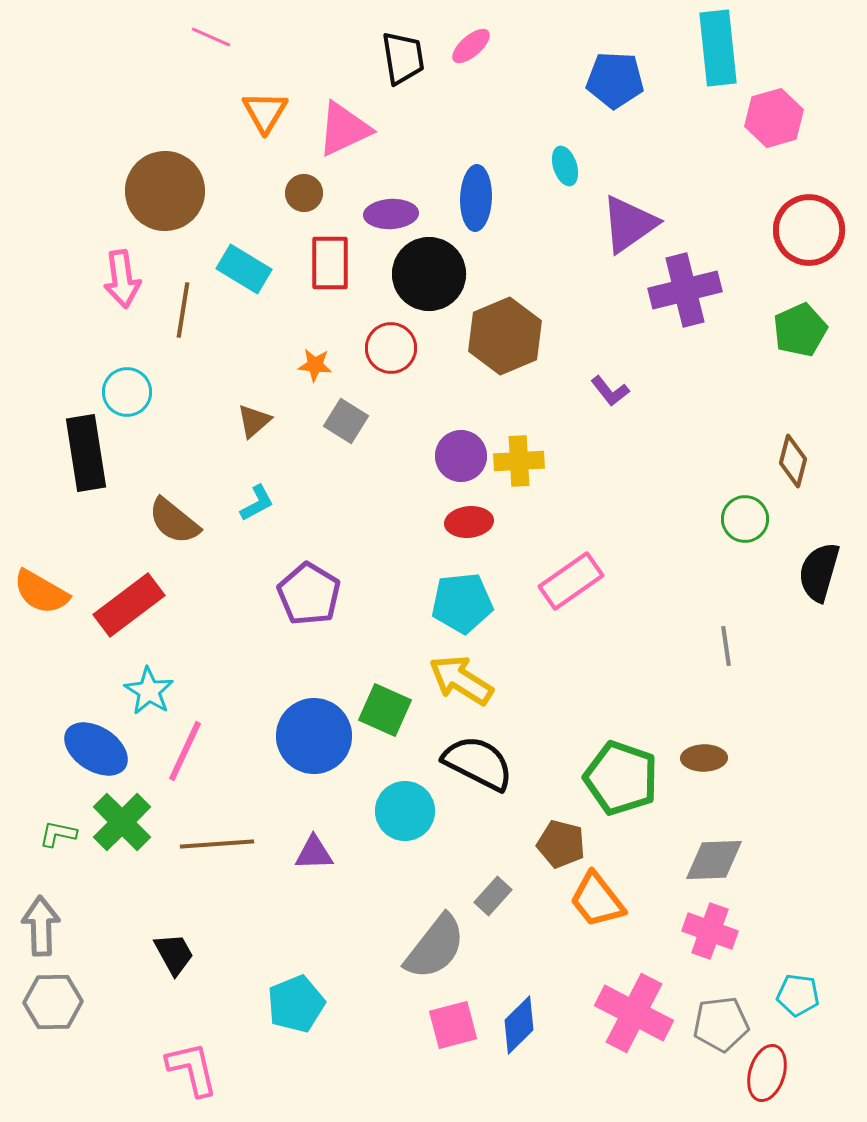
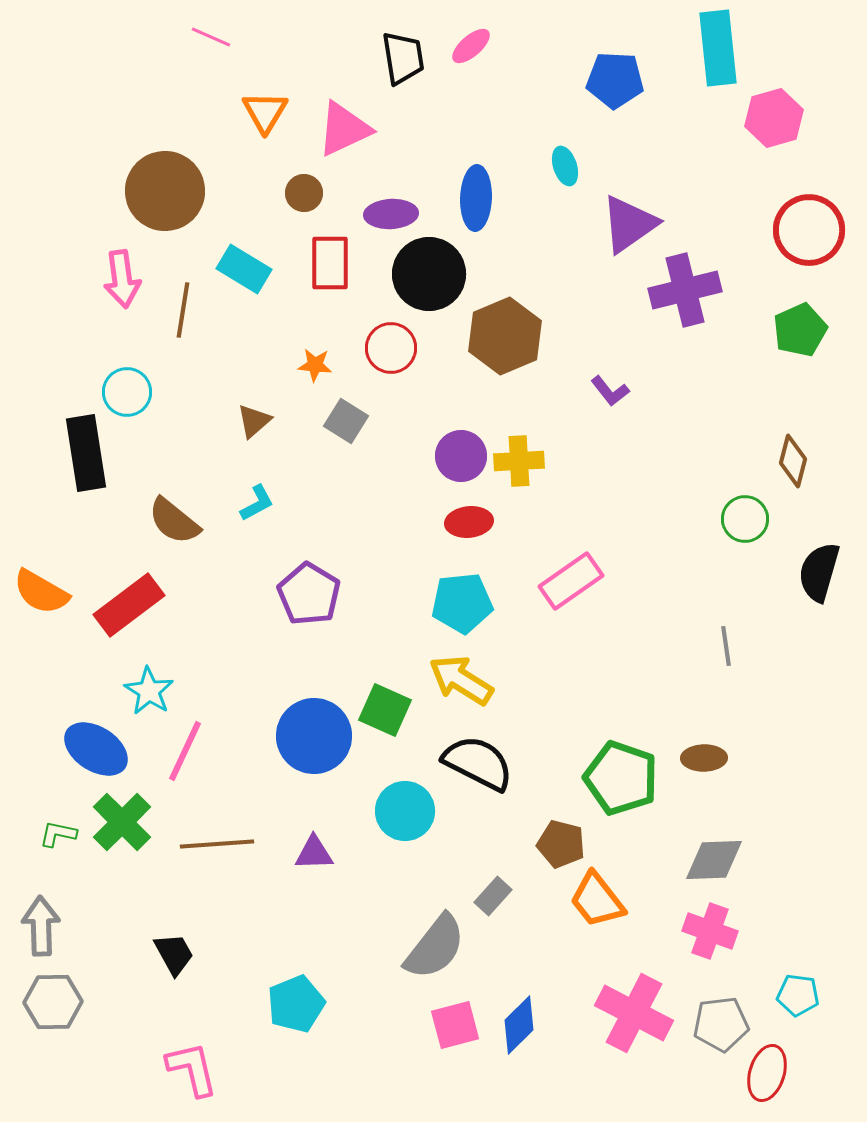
pink square at (453, 1025): moved 2 px right
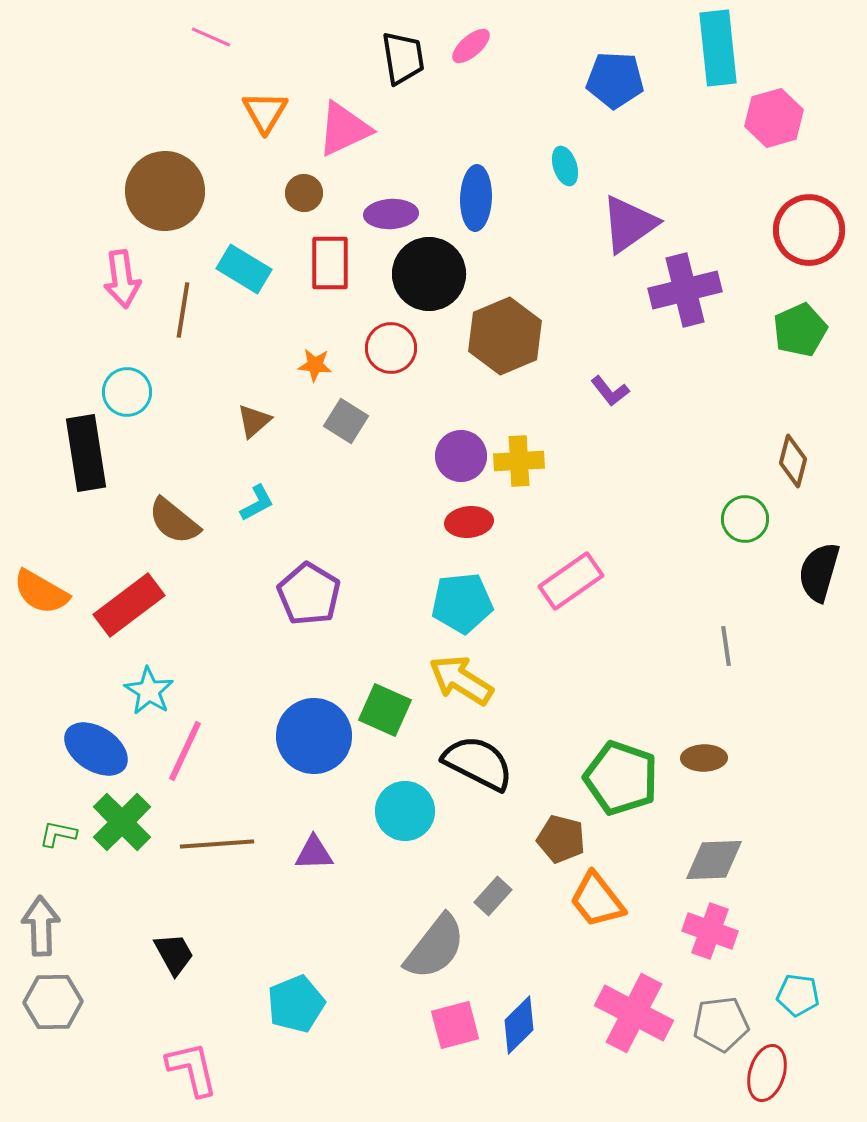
brown pentagon at (561, 844): moved 5 px up
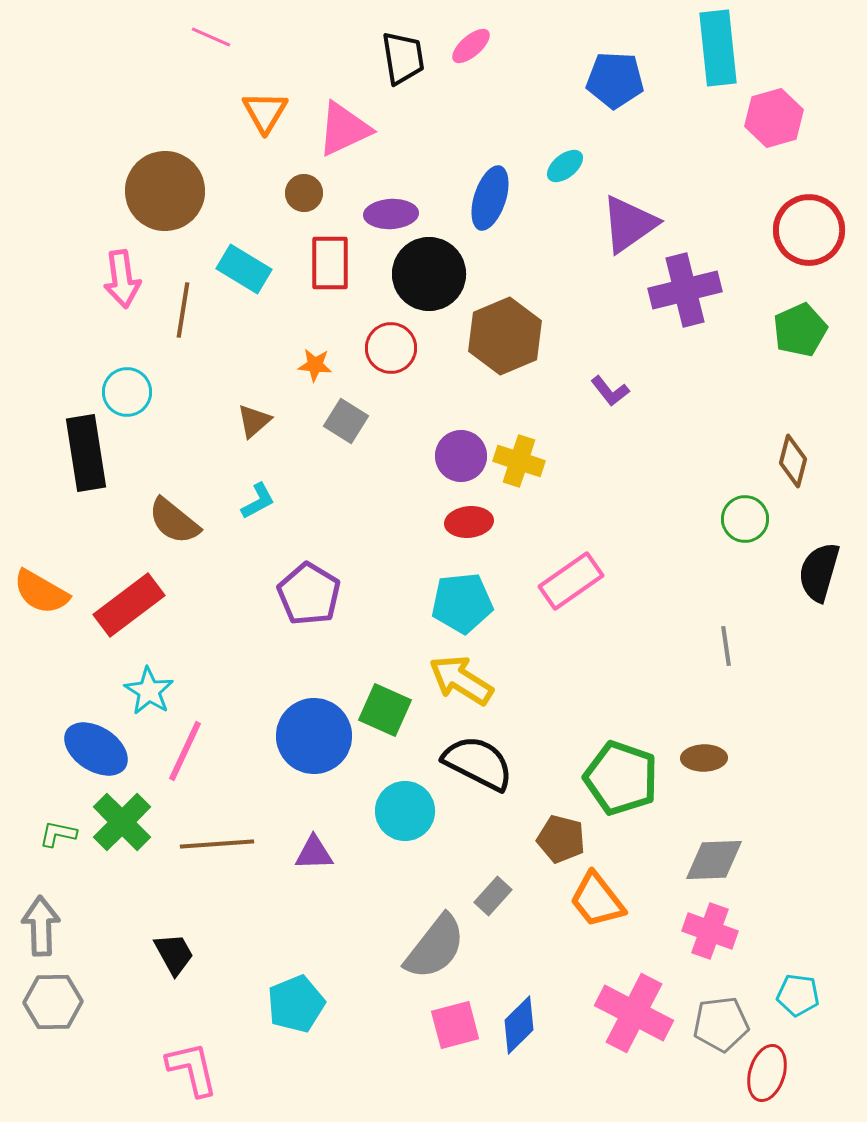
cyan ellipse at (565, 166): rotated 69 degrees clockwise
blue ellipse at (476, 198): moved 14 px right; rotated 16 degrees clockwise
yellow cross at (519, 461): rotated 21 degrees clockwise
cyan L-shape at (257, 503): moved 1 px right, 2 px up
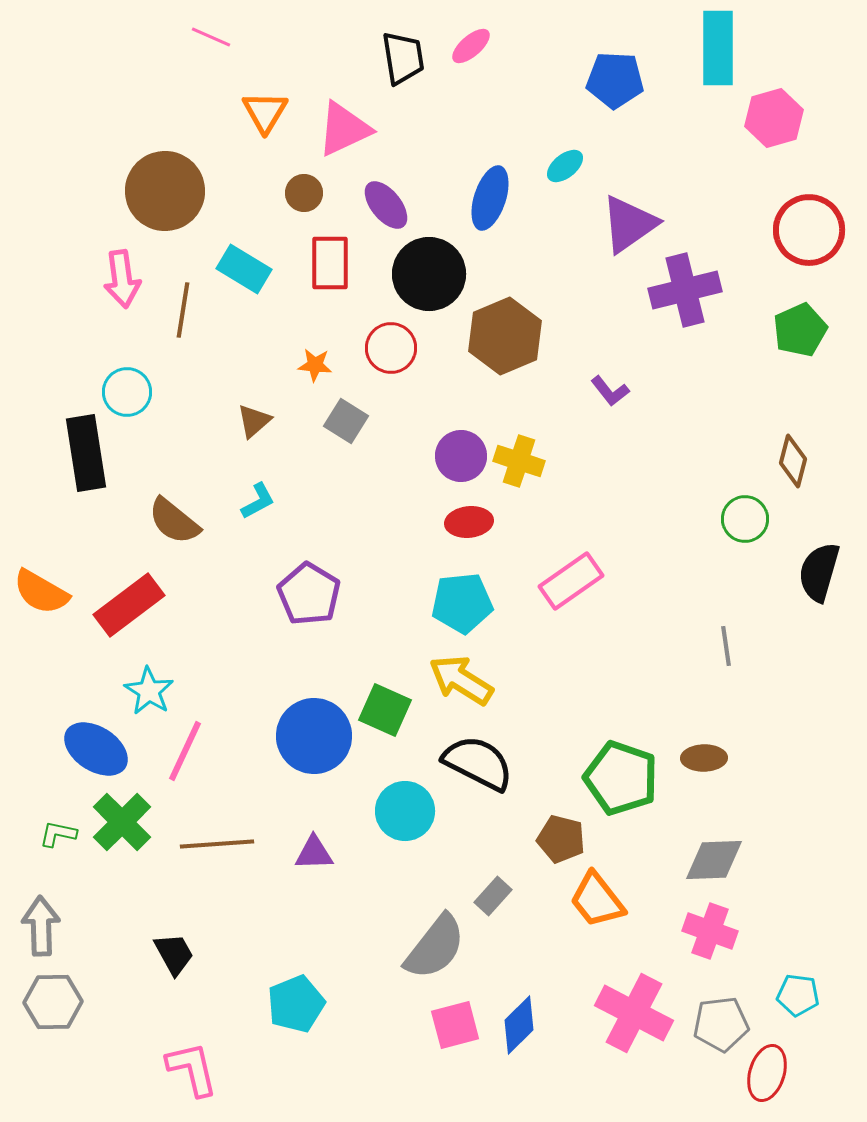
cyan rectangle at (718, 48): rotated 6 degrees clockwise
purple ellipse at (391, 214): moved 5 px left, 9 px up; rotated 54 degrees clockwise
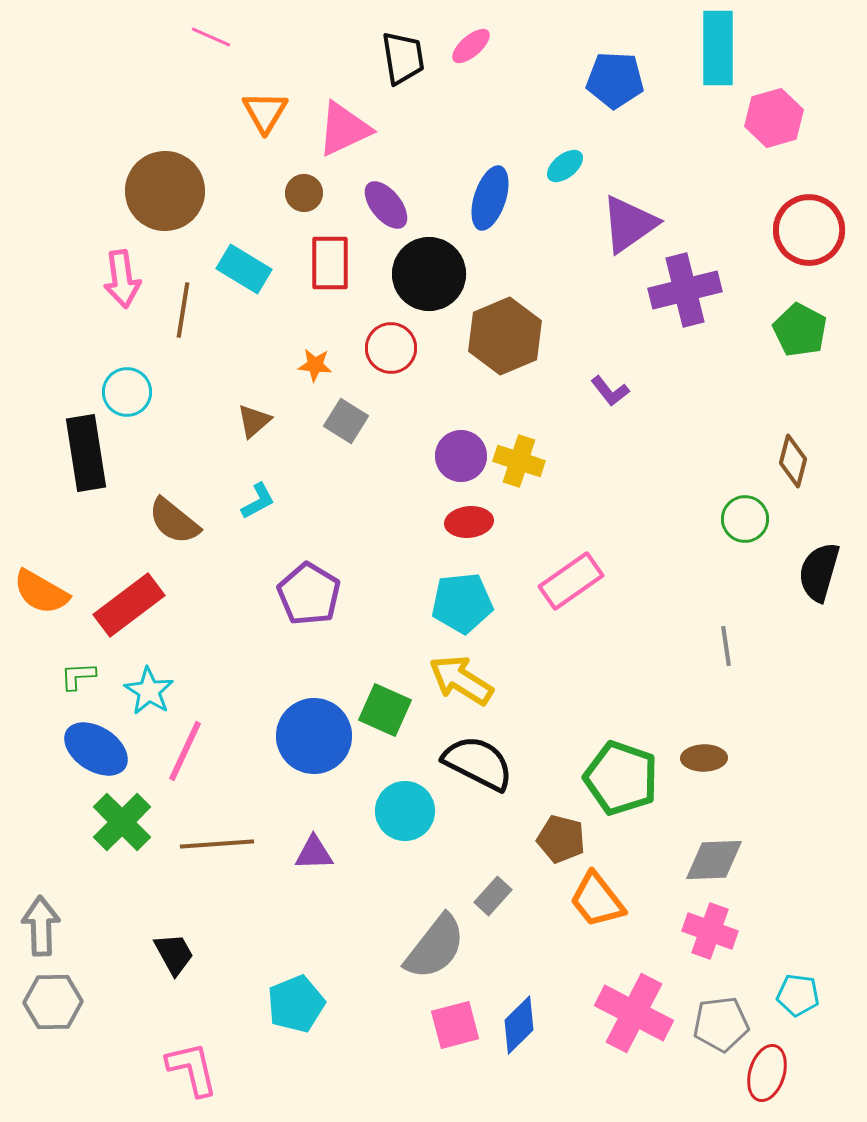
green pentagon at (800, 330): rotated 20 degrees counterclockwise
green L-shape at (58, 834): moved 20 px right, 158 px up; rotated 15 degrees counterclockwise
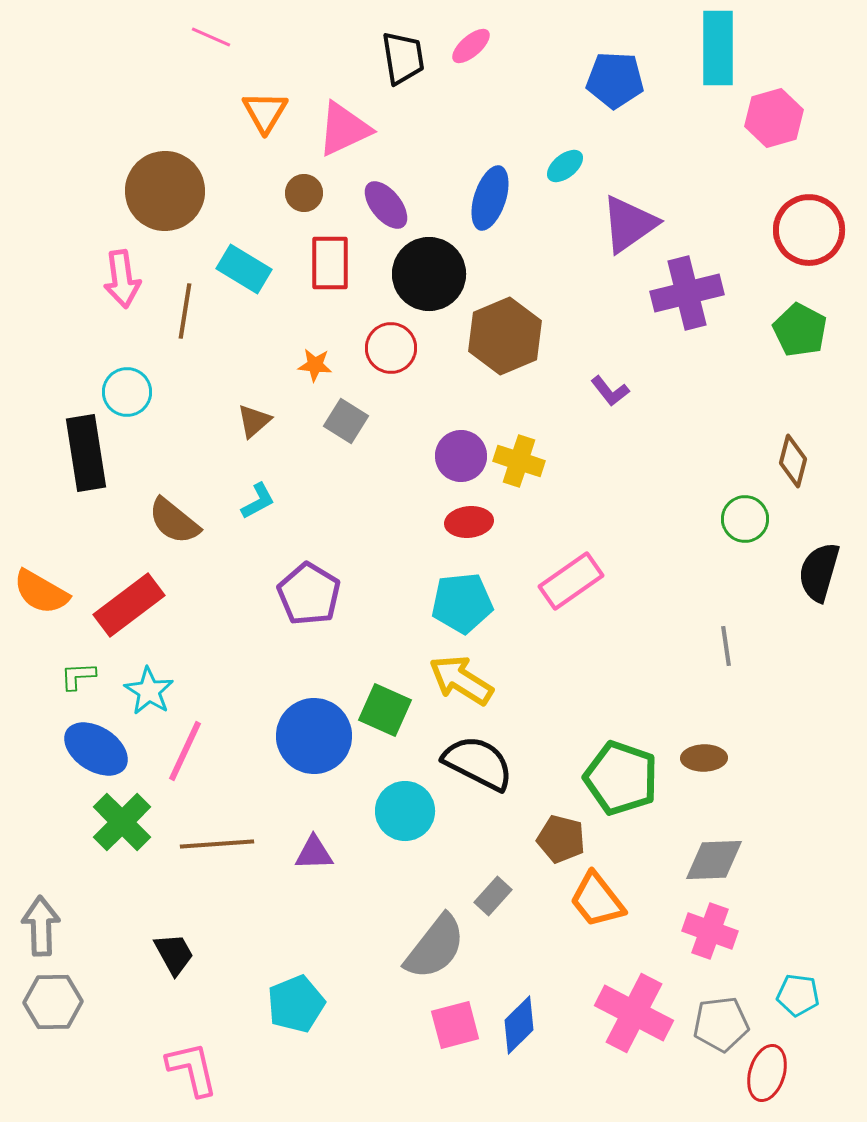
purple cross at (685, 290): moved 2 px right, 3 px down
brown line at (183, 310): moved 2 px right, 1 px down
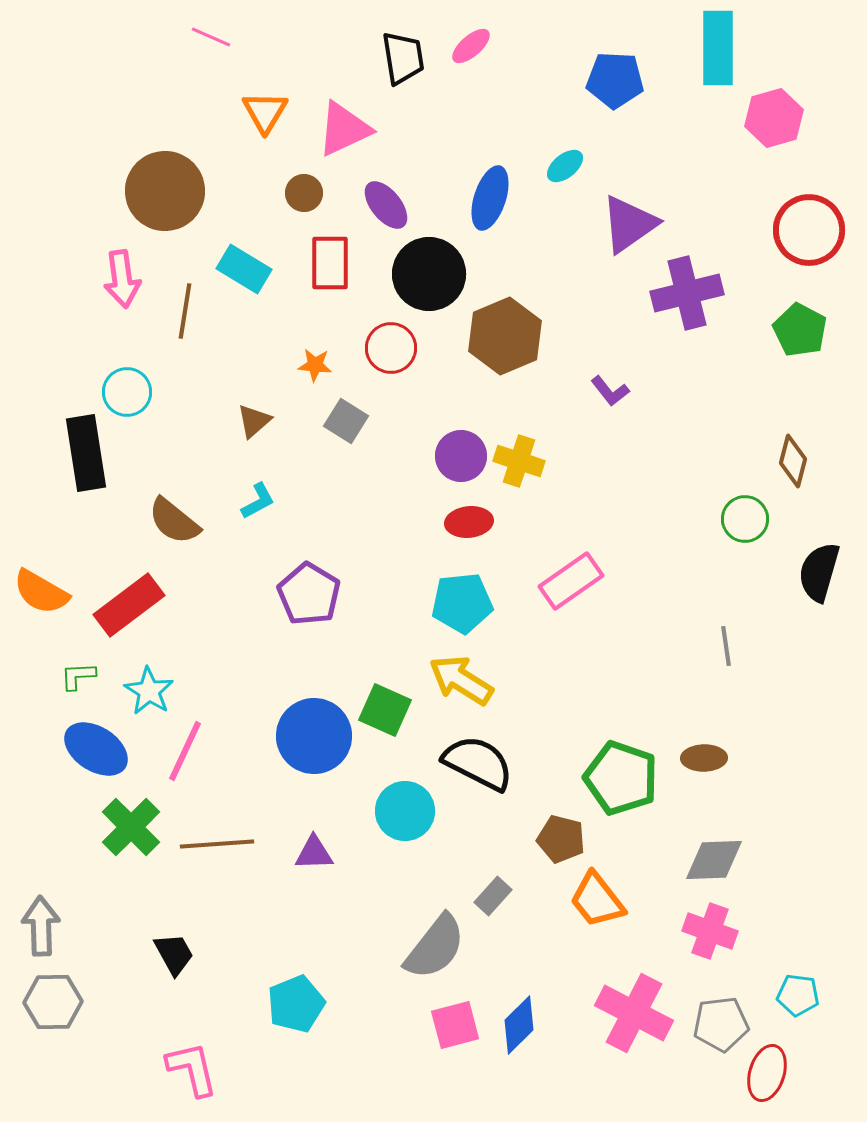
green cross at (122, 822): moved 9 px right, 5 px down
